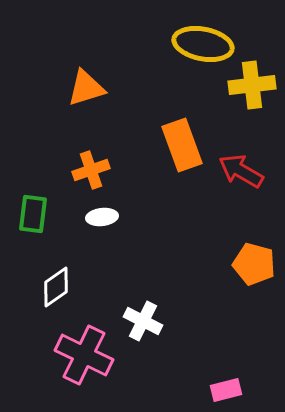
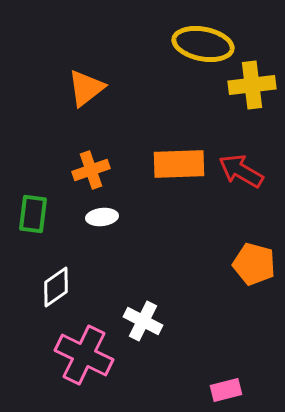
orange triangle: rotated 21 degrees counterclockwise
orange rectangle: moved 3 px left, 19 px down; rotated 72 degrees counterclockwise
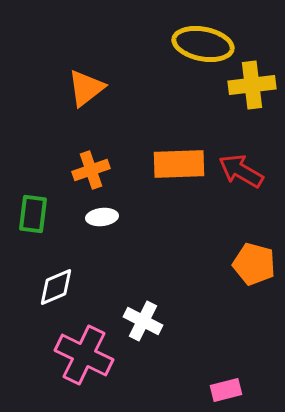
white diamond: rotated 12 degrees clockwise
